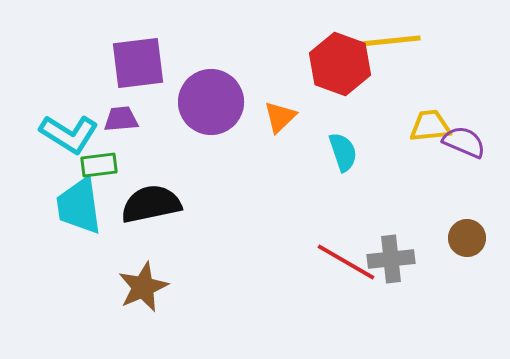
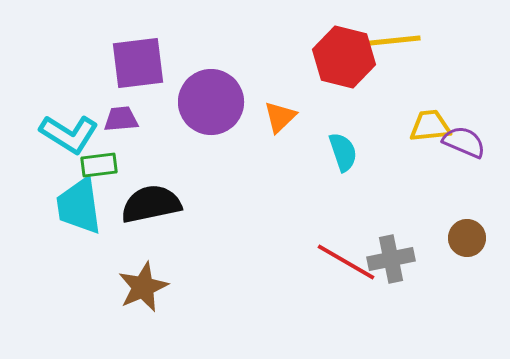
red hexagon: moved 4 px right, 7 px up; rotated 6 degrees counterclockwise
gray cross: rotated 6 degrees counterclockwise
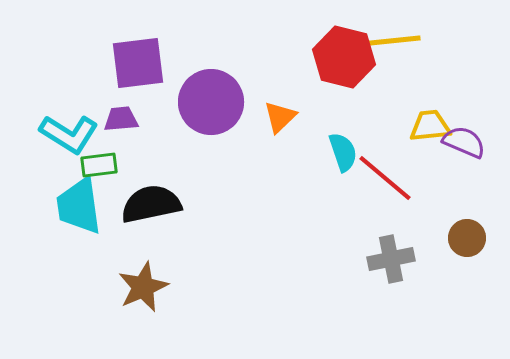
red line: moved 39 px right, 84 px up; rotated 10 degrees clockwise
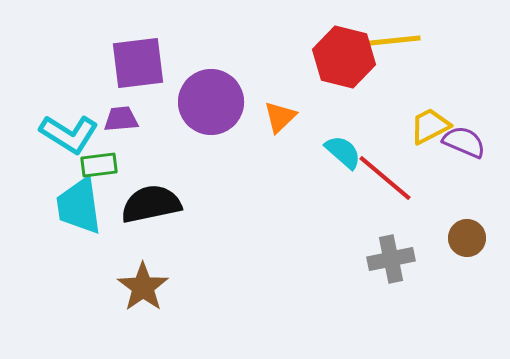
yellow trapezoid: rotated 21 degrees counterclockwise
cyan semicircle: rotated 30 degrees counterclockwise
brown star: rotated 12 degrees counterclockwise
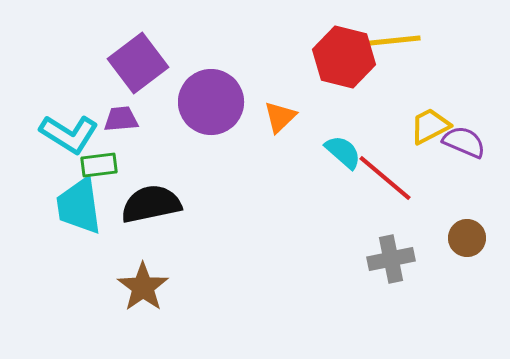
purple square: rotated 30 degrees counterclockwise
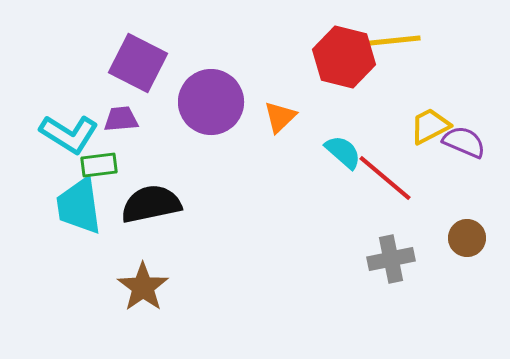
purple square: rotated 26 degrees counterclockwise
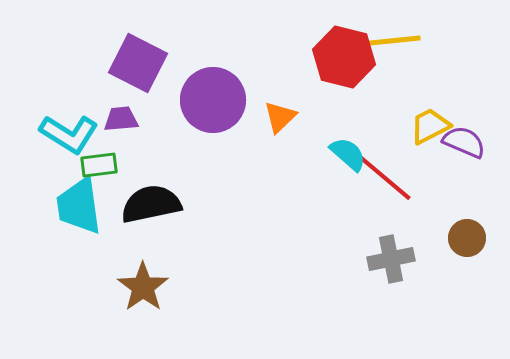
purple circle: moved 2 px right, 2 px up
cyan semicircle: moved 5 px right, 2 px down
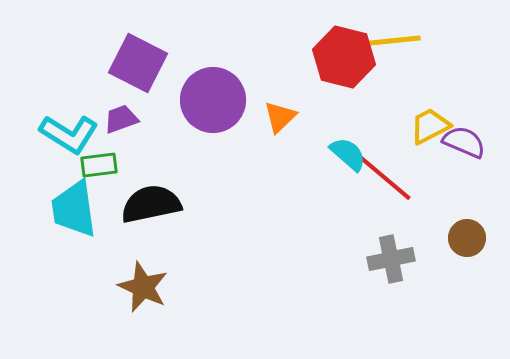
purple trapezoid: rotated 15 degrees counterclockwise
cyan trapezoid: moved 5 px left, 3 px down
brown star: rotated 12 degrees counterclockwise
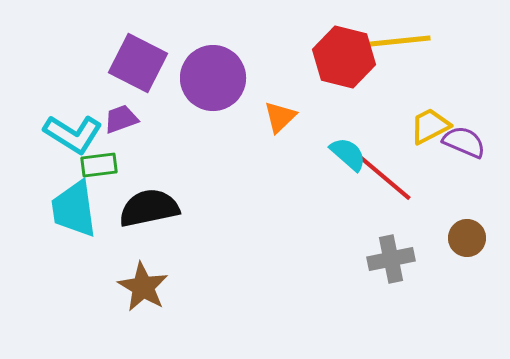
yellow line: moved 10 px right
purple circle: moved 22 px up
cyan L-shape: moved 4 px right
black semicircle: moved 2 px left, 4 px down
brown star: rotated 6 degrees clockwise
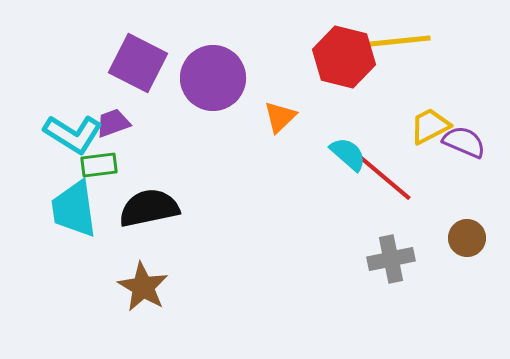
purple trapezoid: moved 8 px left, 4 px down
